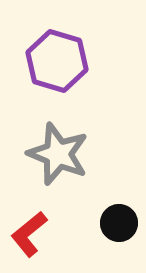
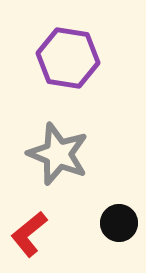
purple hexagon: moved 11 px right, 3 px up; rotated 8 degrees counterclockwise
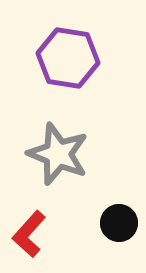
red L-shape: rotated 9 degrees counterclockwise
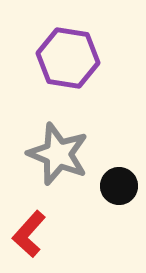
black circle: moved 37 px up
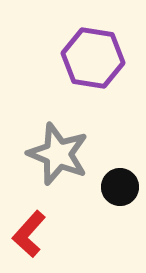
purple hexagon: moved 25 px right
black circle: moved 1 px right, 1 px down
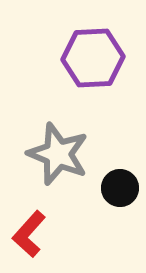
purple hexagon: rotated 12 degrees counterclockwise
black circle: moved 1 px down
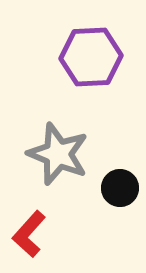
purple hexagon: moved 2 px left, 1 px up
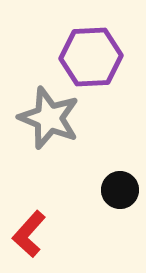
gray star: moved 9 px left, 36 px up
black circle: moved 2 px down
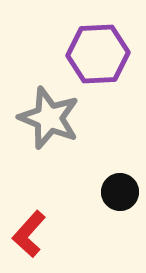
purple hexagon: moved 7 px right, 3 px up
black circle: moved 2 px down
